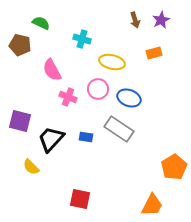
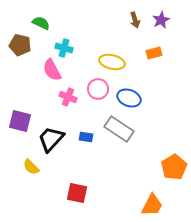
cyan cross: moved 18 px left, 9 px down
red square: moved 3 px left, 6 px up
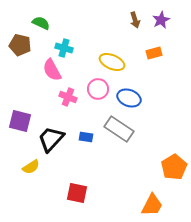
yellow ellipse: rotated 10 degrees clockwise
yellow semicircle: rotated 78 degrees counterclockwise
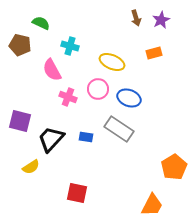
brown arrow: moved 1 px right, 2 px up
cyan cross: moved 6 px right, 2 px up
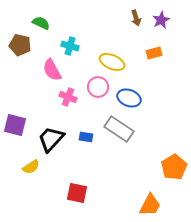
pink circle: moved 2 px up
purple square: moved 5 px left, 4 px down
orange trapezoid: moved 2 px left
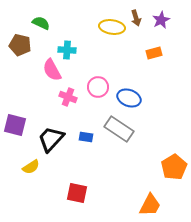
cyan cross: moved 3 px left, 4 px down; rotated 12 degrees counterclockwise
yellow ellipse: moved 35 px up; rotated 15 degrees counterclockwise
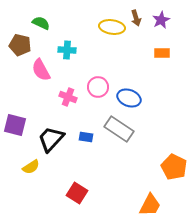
orange rectangle: moved 8 px right; rotated 14 degrees clockwise
pink semicircle: moved 11 px left
orange pentagon: rotated 15 degrees counterclockwise
red square: rotated 20 degrees clockwise
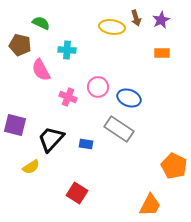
blue rectangle: moved 7 px down
orange pentagon: moved 1 px up
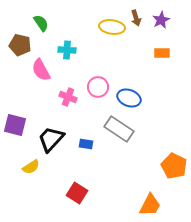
green semicircle: rotated 30 degrees clockwise
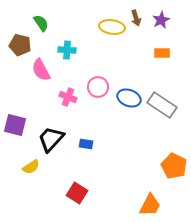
gray rectangle: moved 43 px right, 24 px up
